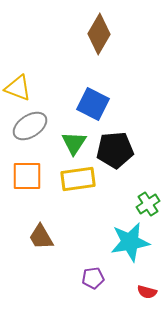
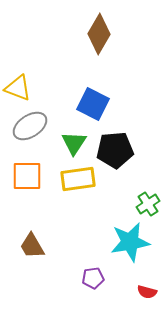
brown trapezoid: moved 9 px left, 9 px down
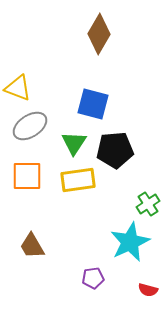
blue square: rotated 12 degrees counterclockwise
yellow rectangle: moved 1 px down
cyan star: rotated 15 degrees counterclockwise
red semicircle: moved 1 px right, 2 px up
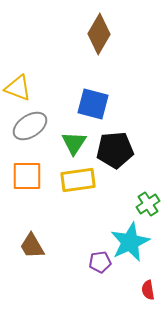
purple pentagon: moved 7 px right, 16 px up
red semicircle: rotated 66 degrees clockwise
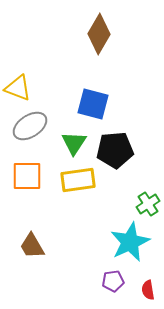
purple pentagon: moved 13 px right, 19 px down
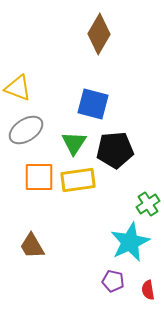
gray ellipse: moved 4 px left, 4 px down
orange square: moved 12 px right, 1 px down
purple pentagon: rotated 20 degrees clockwise
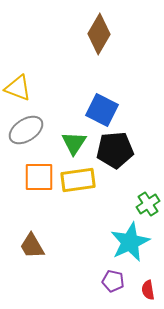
blue square: moved 9 px right, 6 px down; rotated 12 degrees clockwise
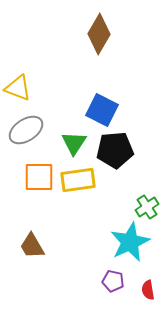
green cross: moved 1 px left, 3 px down
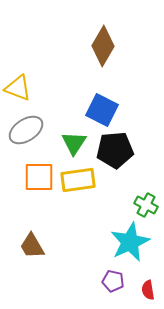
brown diamond: moved 4 px right, 12 px down
green cross: moved 1 px left, 2 px up; rotated 30 degrees counterclockwise
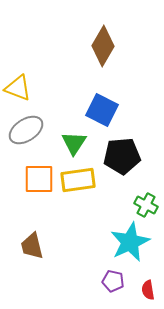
black pentagon: moved 7 px right, 6 px down
orange square: moved 2 px down
brown trapezoid: rotated 16 degrees clockwise
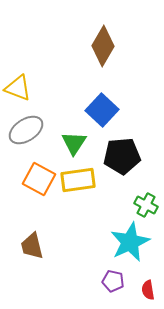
blue square: rotated 16 degrees clockwise
orange square: rotated 28 degrees clockwise
